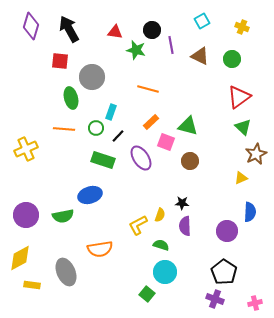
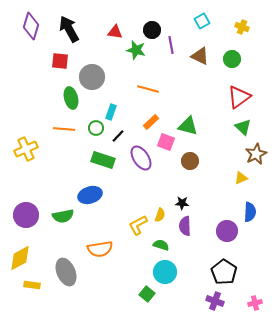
purple cross at (215, 299): moved 2 px down
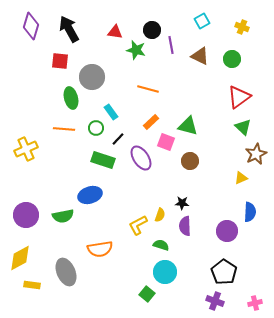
cyan rectangle at (111, 112): rotated 56 degrees counterclockwise
black line at (118, 136): moved 3 px down
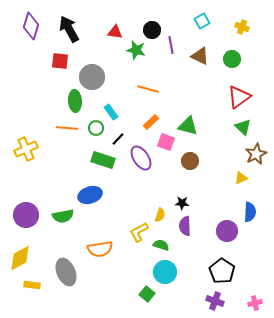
green ellipse at (71, 98): moved 4 px right, 3 px down; rotated 10 degrees clockwise
orange line at (64, 129): moved 3 px right, 1 px up
yellow L-shape at (138, 225): moved 1 px right, 7 px down
black pentagon at (224, 272): moved 2 px left, 1 px up
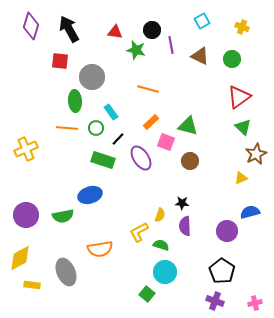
blue semicircle at (250, 212): rotated 108 degrees counterclockwise
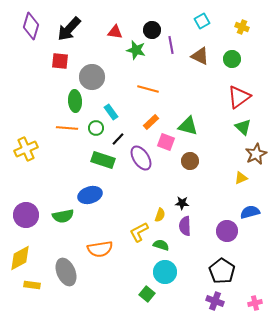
black arrow at (69, 29): rotated 108 degrees counterclockwise
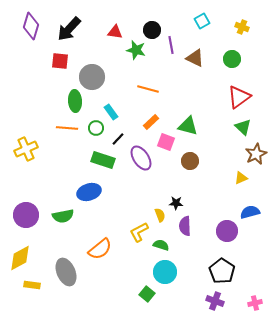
brown triangle at (200, 56): moved 5 px left, 2 px down
blue ellipse at (90, 195): moved 1 px left, 3 px up
black star at (182, 203): moved 6 px left
yellow semicircle at (160, 215): rotated 40 degrees counterclockwise
orange semicircle at (100, 249): rotated 30 degrees counterclockwise
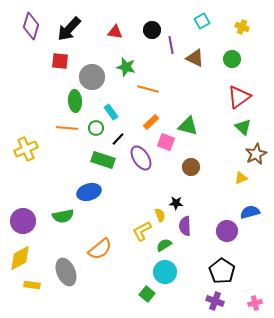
green star at (136, 50): moved 10 px left, 17 px down
brown circle at (190, 161): moved 1 px right, 6 px down
purple circle at (26, 215): moved 3 px left, 6 px down
yellow L-shape at (139, 232): moved 3 px right, 1 px up
green semicircle at (161, 245): moved 3 px right; rotated 49 degrees counterclockwise
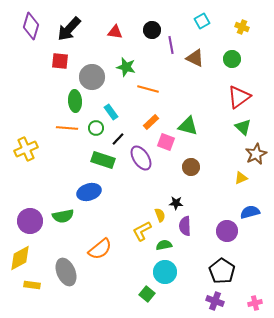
purple circle at (23, 221): moved 7 px right
green semicircle at (164, 245): rotated 21 degrees clockwise
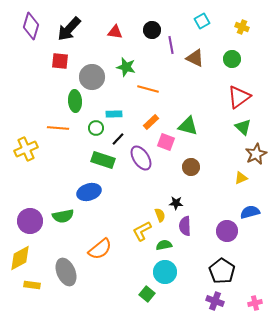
cyan rectangle at (111, 112): moved 3 px right, 2 px down; rotated 56 degrees counterclockwise
orange line at (67, 128): moved 9 px left
